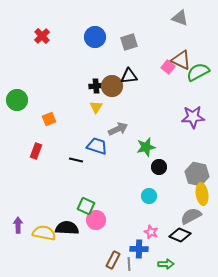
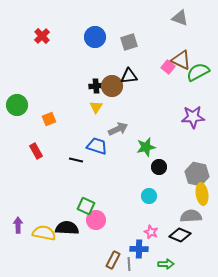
green circle: moved 5 px down
red rectangle: rotated 49 degrees counterclockwise
gray semicircle: rotated 25 degrees clockwise
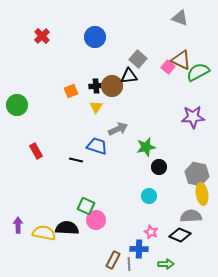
gray square: moved 9 px right, 17 px down; rotated 30 degrees counterclockwise
orange square: moved 22 px right, 28 px up
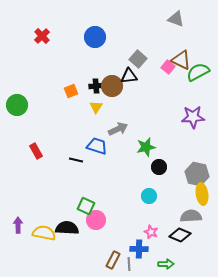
gray triangle: moved 4 px left, 1 px down
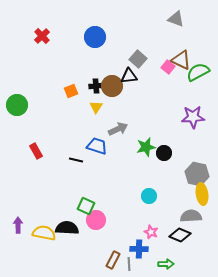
black circle: moved 5 px right, 14 px up
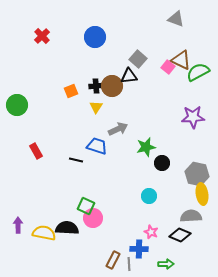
black circle: moved 2 px left, 10 px down
pink circle: moved 3 px left, 2 px up
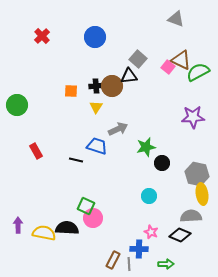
orange square: rotated 24 degrees clockwise
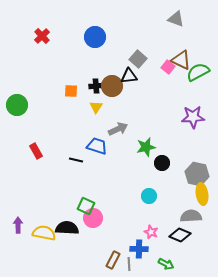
green arrow: rotated 28 degrees clockwise
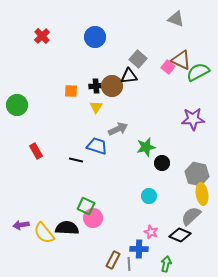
purple star: moved 2 px down
gray semicircle: rotated 40 degrees counterclockwise
purple arrow: moved 3 px right; rotated 98 degrees counterclockwise
yellow semicircle: rotated 140 degrees counterclockwise
green arrow: rotated 105 degrees counterclockwise
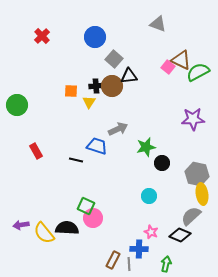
gray triangle: moved 18 px left, 5 px down
gray square: moved 24 px left
yellow triangle: moved 7 px left, 5 px up
